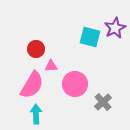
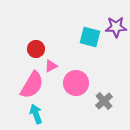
purple star: moved 1 px right, 1 px up; rotated 25 degrees clockwise
pink triangle: rotated 24 degrees counterclockwise
pink circle: moved 1 px right, 1 px up
gray cross: moved 1 px right, 1 px up
cyan arrow: rotated 18 degrees counterclockwise
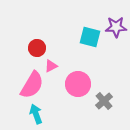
red circle: moved 1 px right, 1 px up
pink circle: moved 2 px right, 1 px down
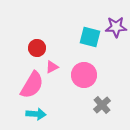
pink triangle: moved 1 px right, 1 px down
pink circle: moved 6 px right, 9 px up
gray cross: moved 2 px left, 4 px down
cyan arrow: rotated 114 degrees clockwise
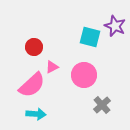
purple star: moved 1 px left, 1 px up; rotated 25 degrees clockwise
red circle: moved 3 px left, 1 px up
pink semicircle: rotated 16 degrees clockwise
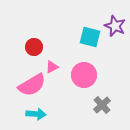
pink semicircle: rotated 12 degrees clockwise
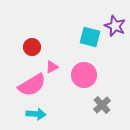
red circle: moved 2 px left
